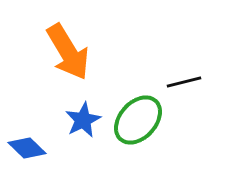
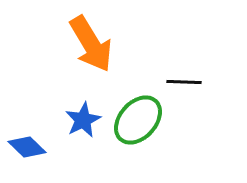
orange arrow: moved 23 px right, 8 px up
black line: rotated 16 degrees clockwise
blue diamond: moved 1 px up
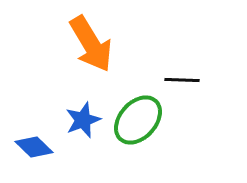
black line: moved 2 px left, 2 px up
blue star: rotated 6 degrees clockwise
blue diamond: moved 7 px right
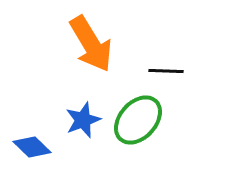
black line: moved 16 px left, 9 px up
blue diamond: moved 2 px left
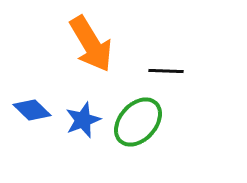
green ellipse: moved 2 px down
blue diamond: moved 37 px up
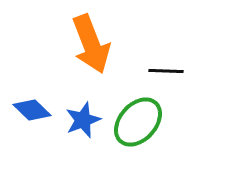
orange arrow: rotated 10 degrees clockwise
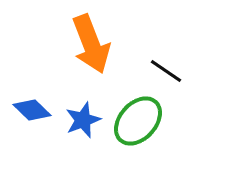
black line: rotated 32 degrees clockwise
green ellipse: moved 1 px up
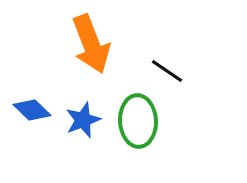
black line: moved 1 px right
green ellipse: rotated 45 degrees counterclockwise
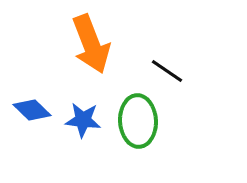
blue star: rotated 27 degrees clockwise
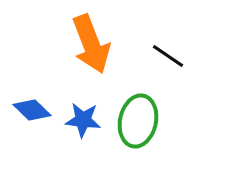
black line: moved 1 px right, 15 px up
green ellipse: rotated 15 degrees clockwise
